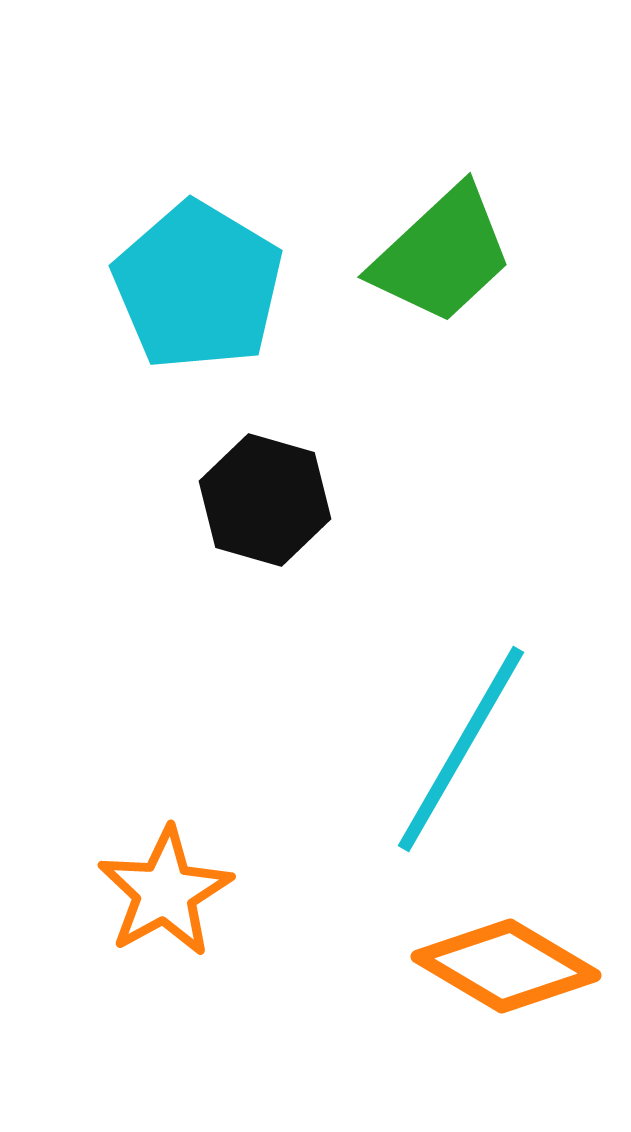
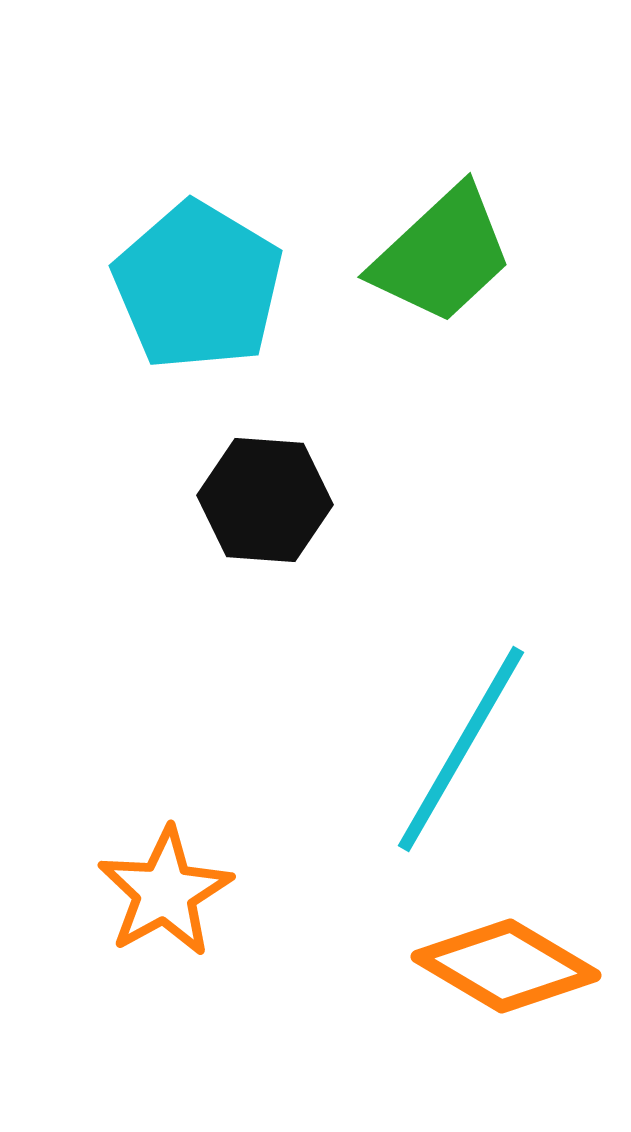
black hexagon: rotated 12 degrees counterclockwise
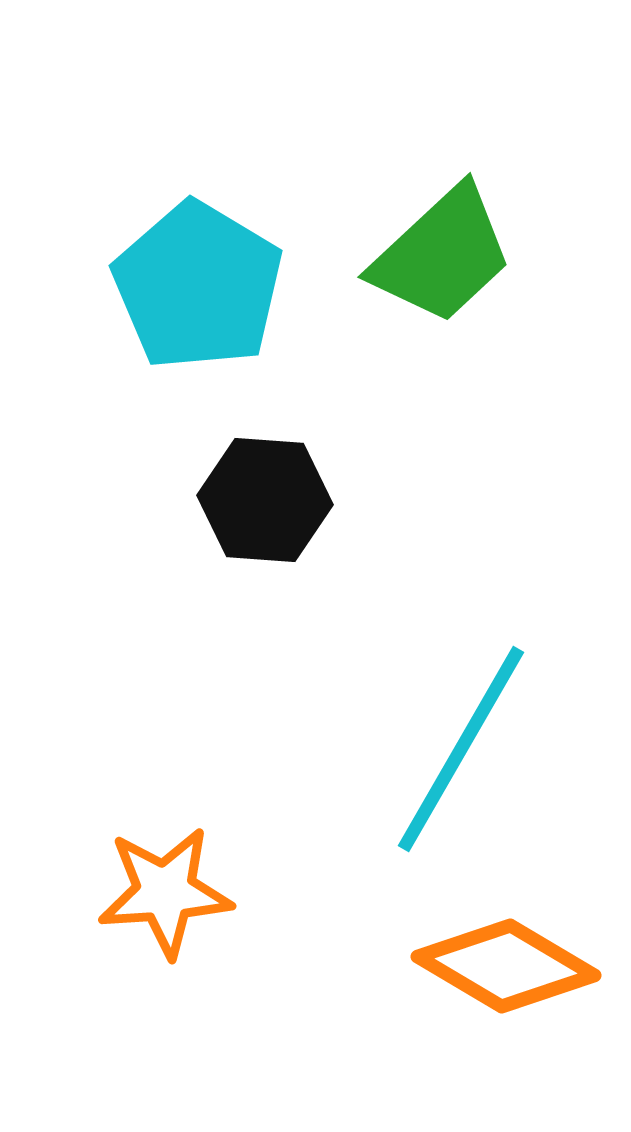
orange star: rotated 25 degrees clockwise
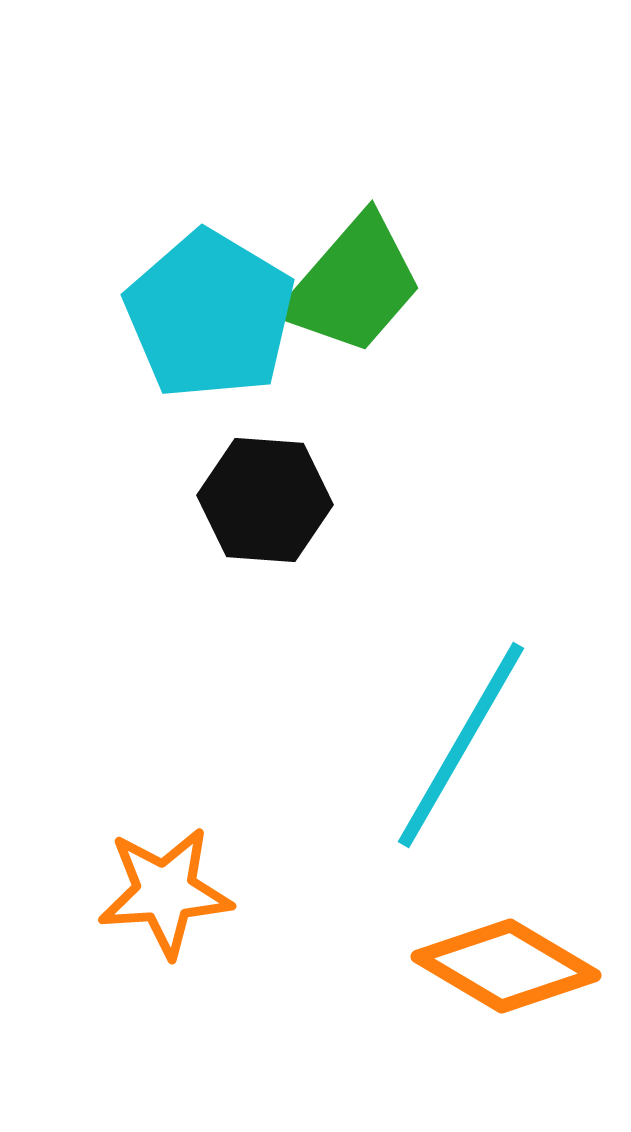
green trapezoid: moved 89 px left, 30 px down; rotated 6 degrees counterclockwise
cyan pentagon: moved 12 px right, 29 px down
cyan line: moved 4 px up
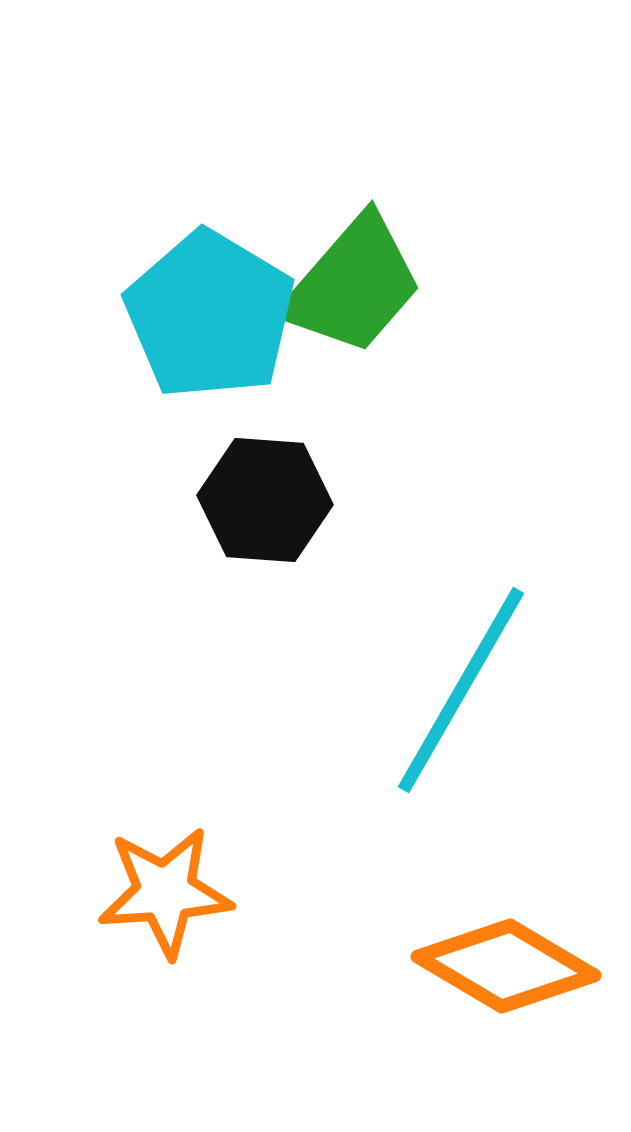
cyan line: moved 55 px up
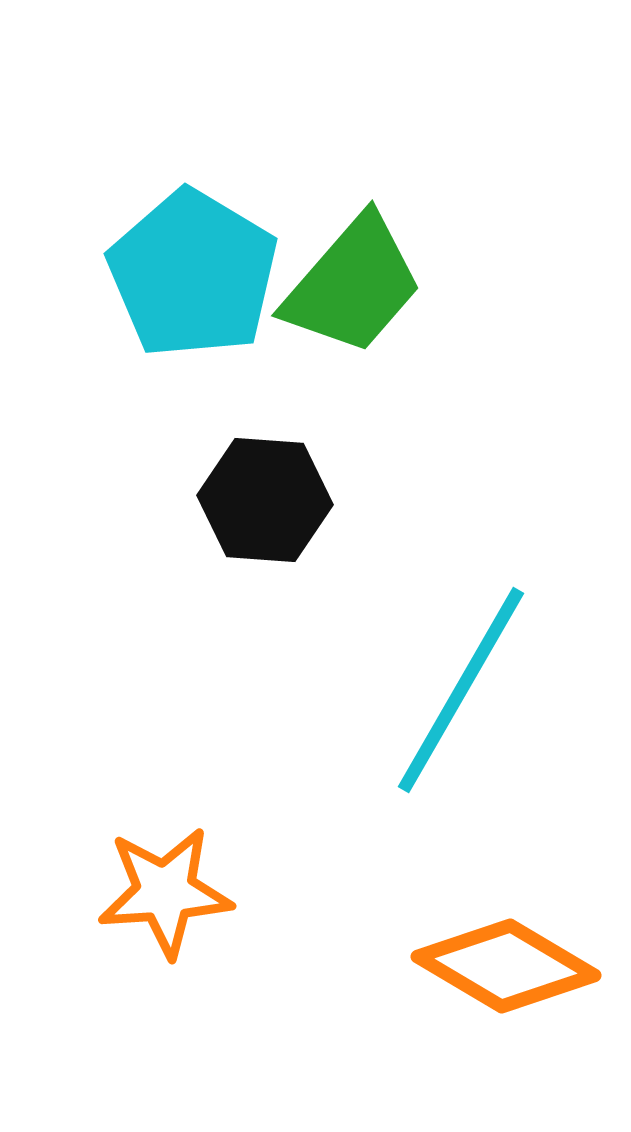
cyan pentagon: moved 17 px left, 41 px up
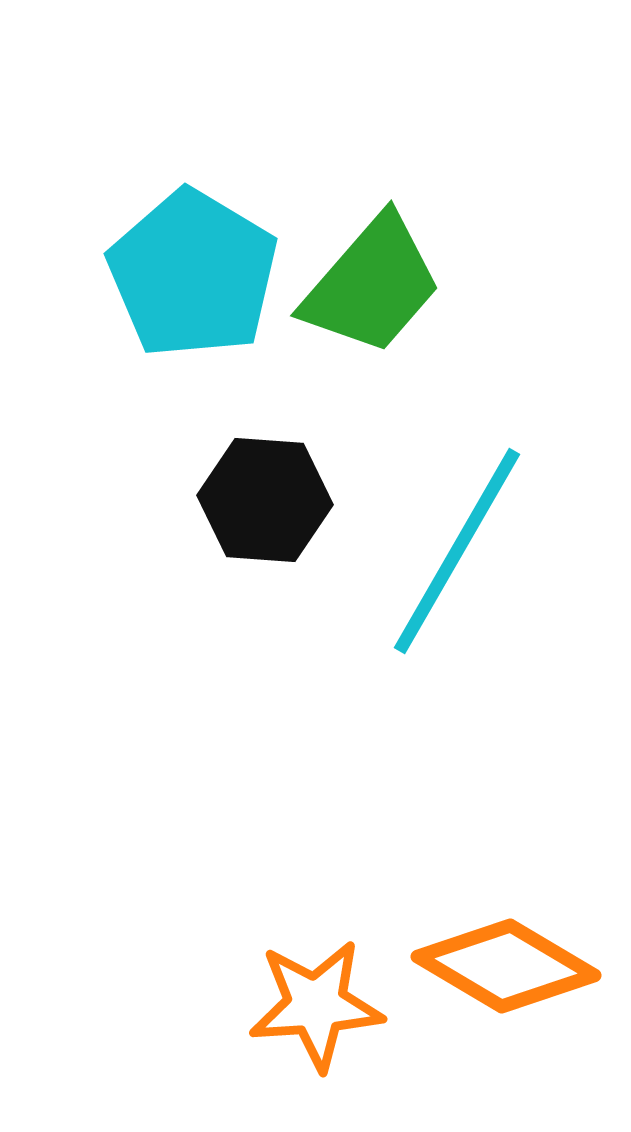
green trapezoid: moved 19 px right
cyan line: moved 4 px left, 139 px up
orange star: moved 151 px right, 113 px down
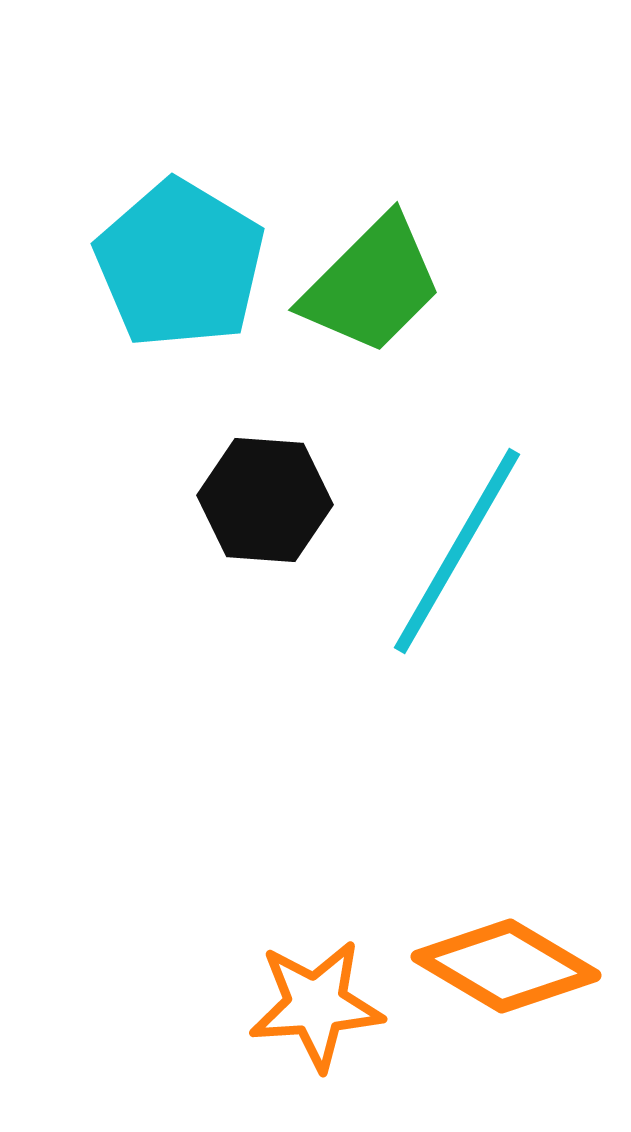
cyan pentagon: moved 13 px left, 10 px up
green trapezoid: rotated 4 degrees clockwise
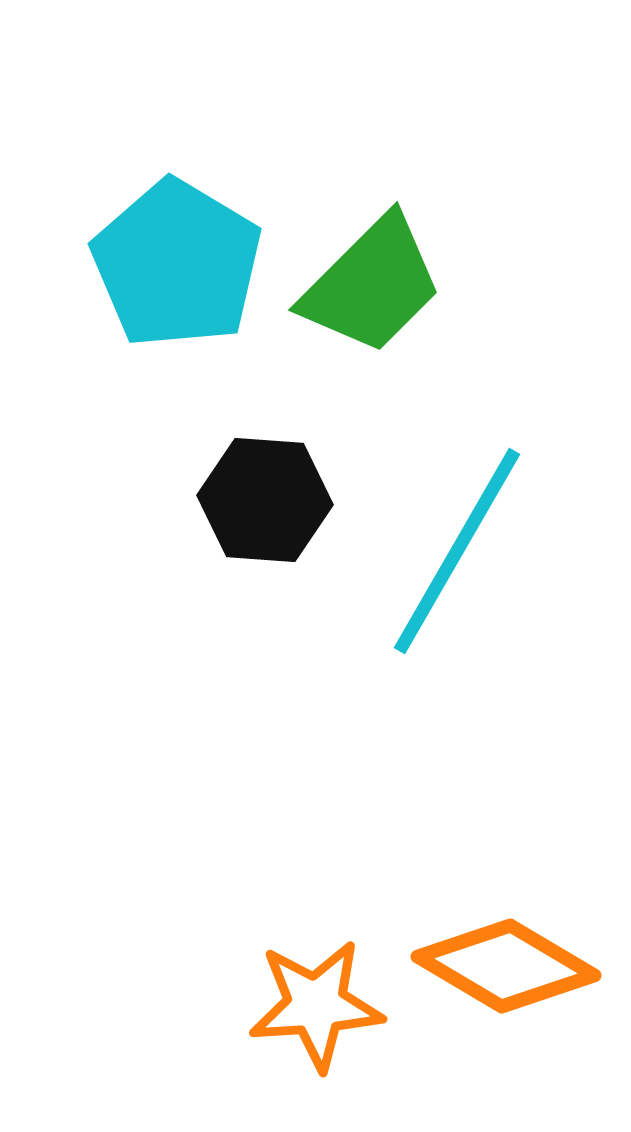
cyan pentagon: moved 3 px left
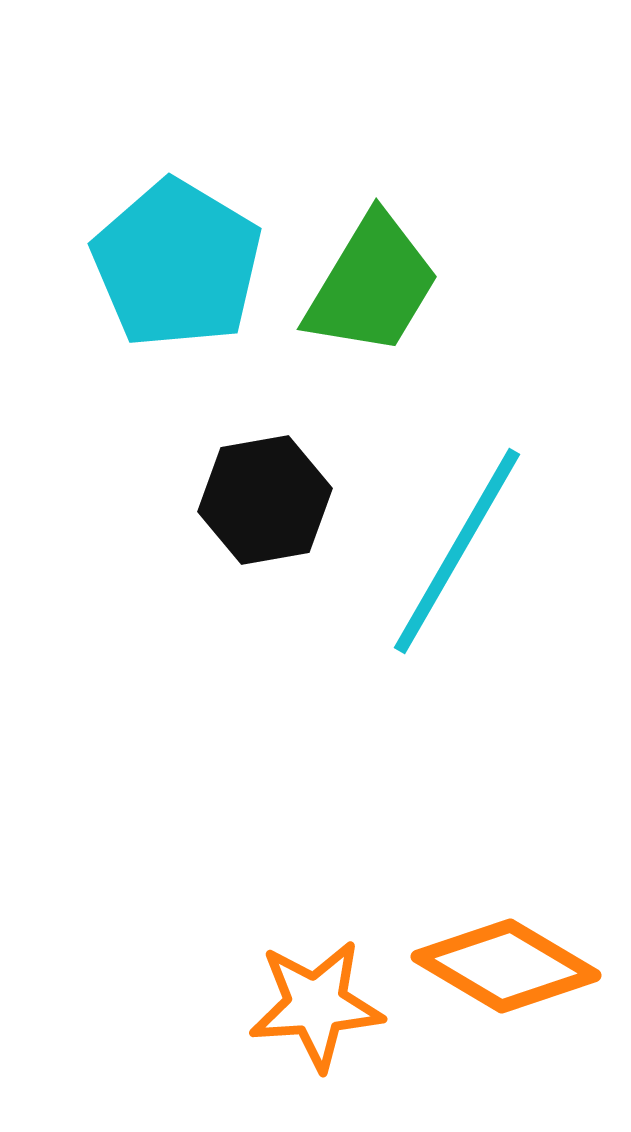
green trapezoid: rotated 14 degrees counterclockwise
black hexagon: rotated 14 degrees counterclockwise
